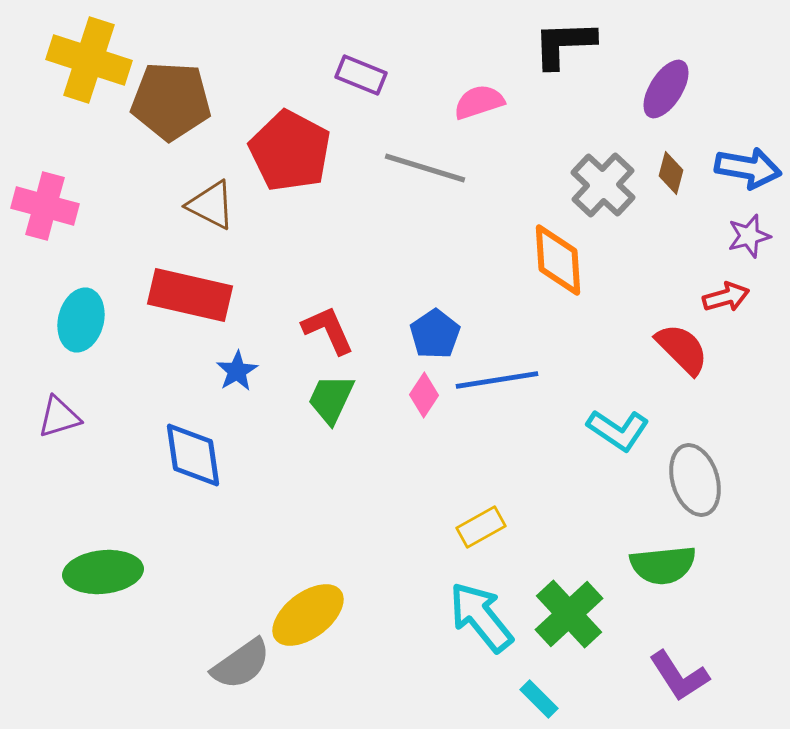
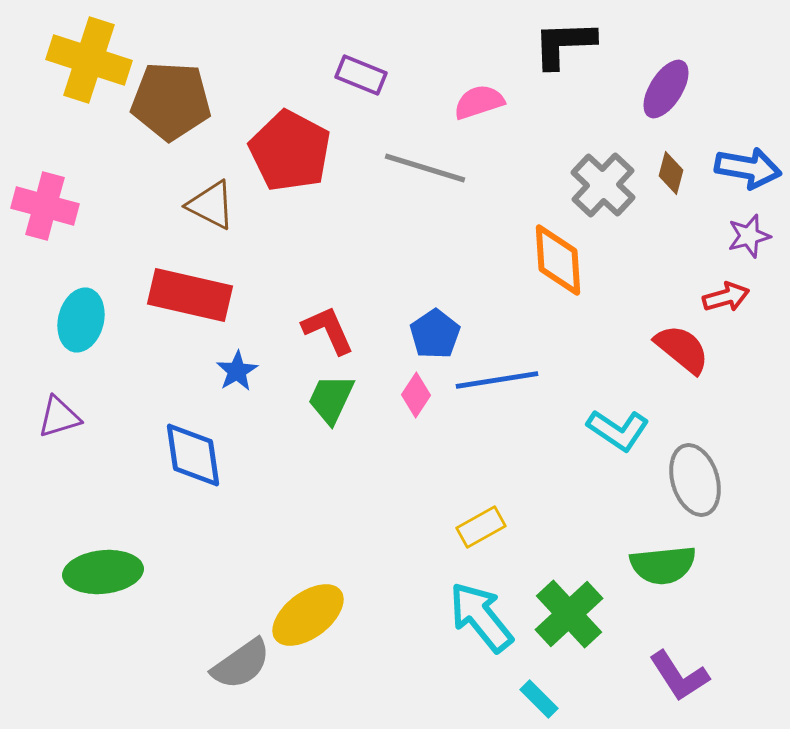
red semicircle: rotated 6 degrees counterclockwise
pink diamond: moved 8 px left
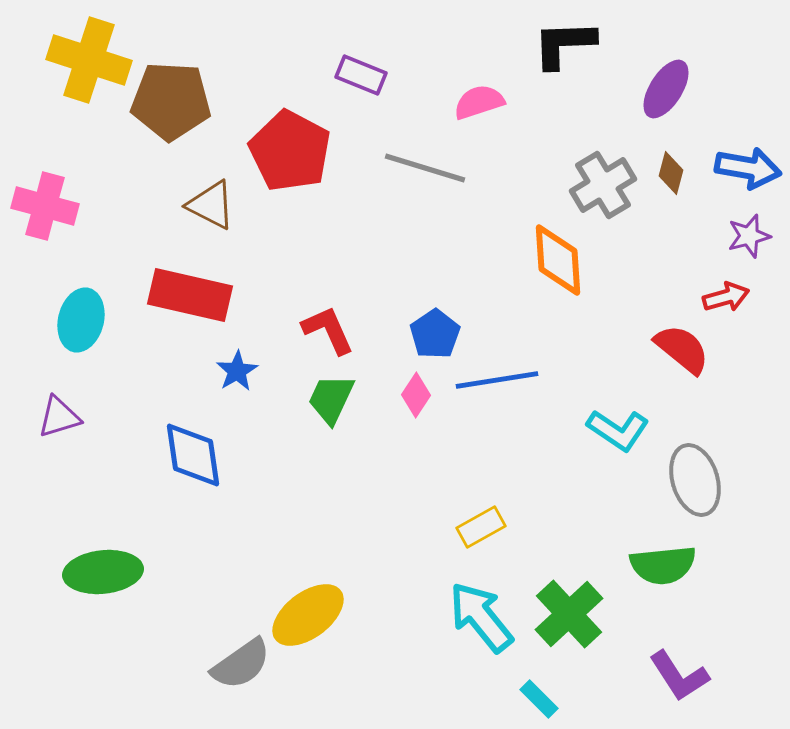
gray cross: rotated 16 degrees clockwise
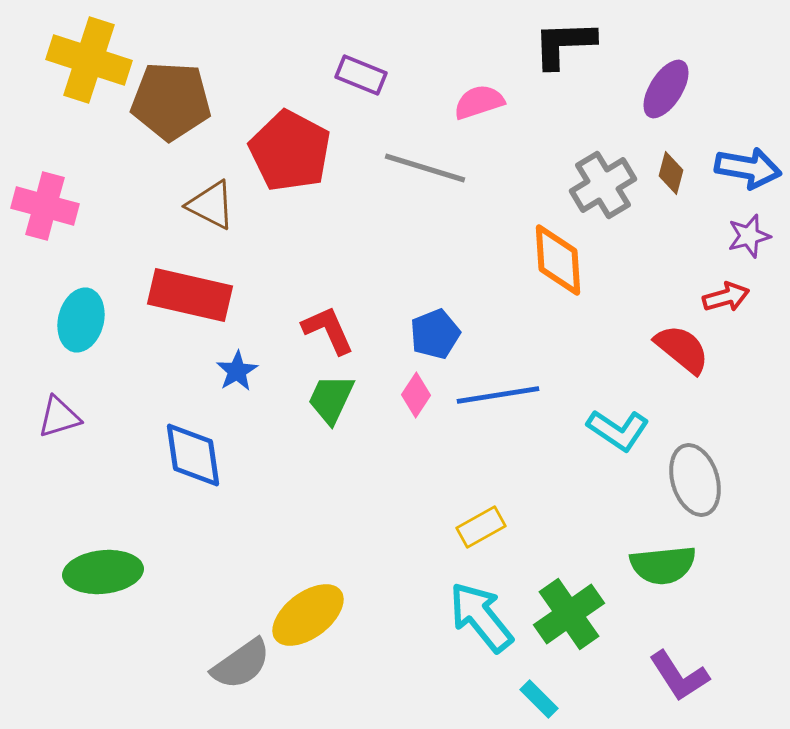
blue pentagon: rotated 12 degrees clockwise
blue line: moved 1 px right, 15 px down
green cross: rotated 8 degrees clockwise
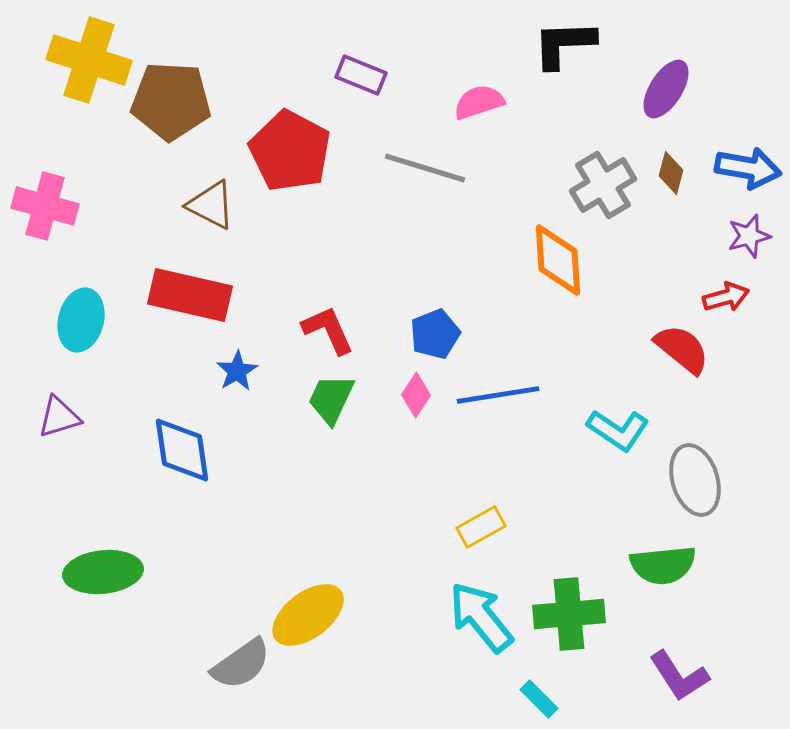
blue diamond: moved 11 px left, 5 px up
green cross: rotated 30 degrees clockwise
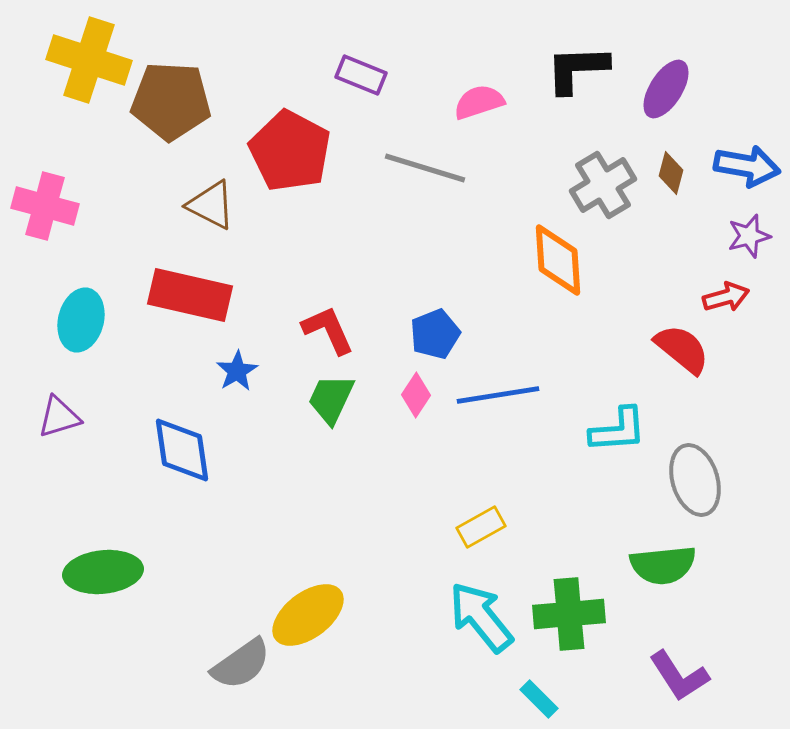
black L-shape: moved 13 px right, 25 px down
blue arrow: moved 1 px left, 2 px up
cyan L-shape: rotated 38 degrees counterclockwise
